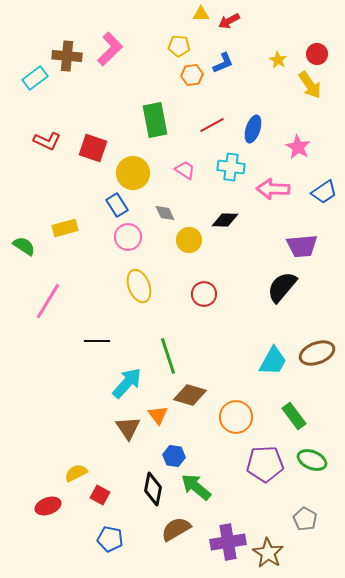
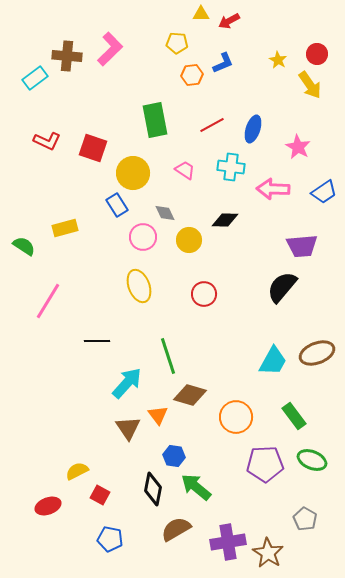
yellow pentagon at (179, 46): moved 2 px left, 3 px up
pink circle at (128, 237): moved 15 px right
yellow semicircle at (76, 473): moved 1 px right, 2 px up
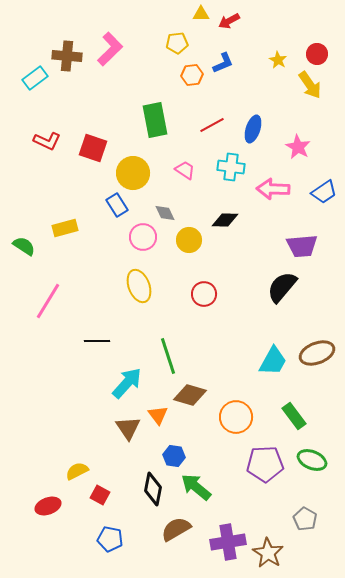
yellow pentagon at (177, 43): rotated 10 degrees counterclockwise
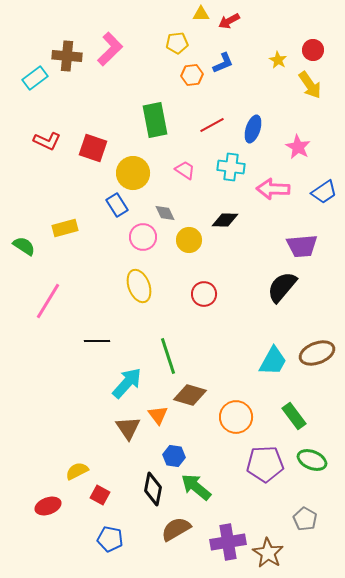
red circle at (317, 54): moved 4 px left, 4 px up
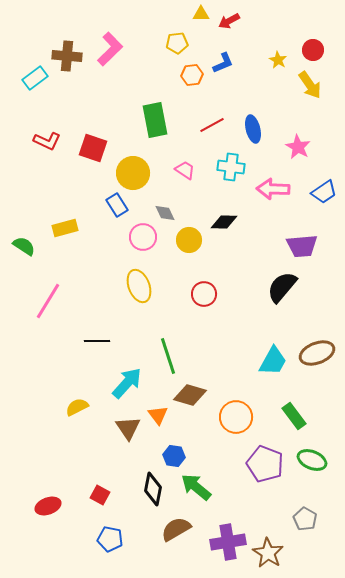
blue ellipse at (253, 129): rotated 32 degrees counterclockwise
black diamond at (225, 220): moved 1 px left, 2 px down
purple pentagon at (265, 464): rotated 24 degrees clockwise
yellow semicircle at (77, 471): moved 64 px up
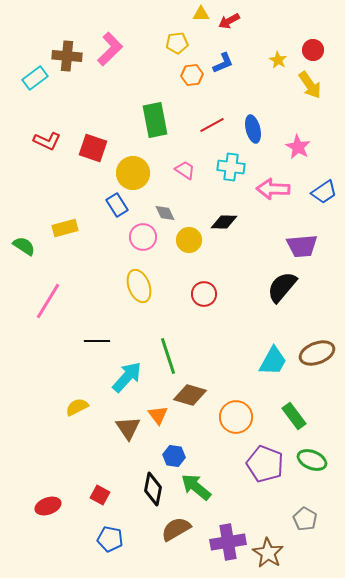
cyan arrow at (127, 383): moved 6 px up
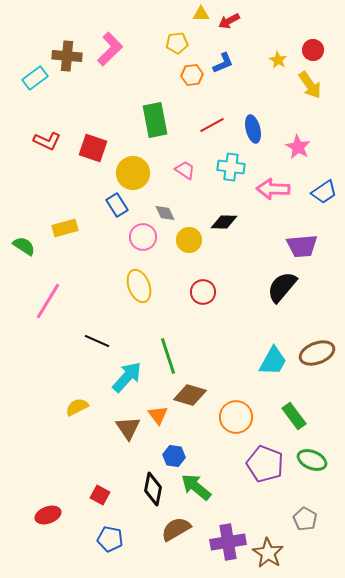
red circle at (204, 294): moved 1 px left, 2 px up
black line at (97, 341): rotated 25 degrees clockwise
red ellipse at (48, 506): moved 9 px down
